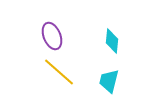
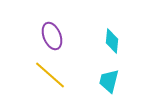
yellow line: moved 9 px left, 3 px down
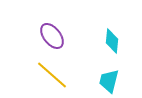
purple ellipse: rotated 16 degrees counterclockwise
yellow line: moved 2 px right
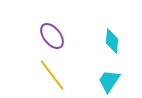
yellow line: rotated 12 degrees clockwise
cyan trapezoid: rotated 20 degrees clockwise
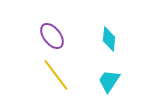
cyan diamond: moved 3 px left, 2 px up
yellow line: moved 4 px right
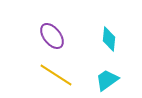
yellow line: rotated 20 degrees counterclockwise
cyan trapezoid: moved 2 px left, 1 px up; rotated 20 degrees clockwise
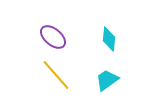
purple ellipse: moved 1 px right, 1 px down; rotated 12 degrees counterclockwise
yellow line: rotated 16 degrees clockwise
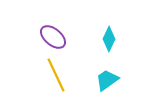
cyan diamond: rotated 20 degrees clockwise
yellow line: rotated 16 degrees clockwise
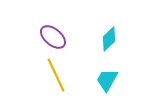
cyan diamond: rotated 20 degrees clockwise
cyan trapezoid: rotated 25 degrees counterclockwise
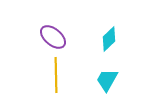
yellow line: rotated 24 degrees clockwise
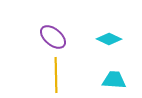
cyan diamond: rotated 70 degrees clockwise
cyan trapezoid: moved 7 px right; rotated 65 degrees clockwise
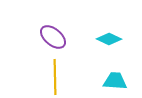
yellow line: moved 1 px left, 2 px down
cyan trapezoid: moved 1 px right, 1 px down
